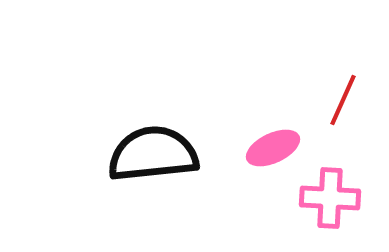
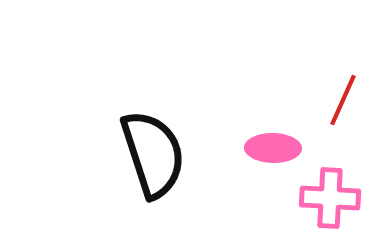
pink ellipse: rotated 26 degrees clockwise
black semicircle: rotated 78 degrees clockwise
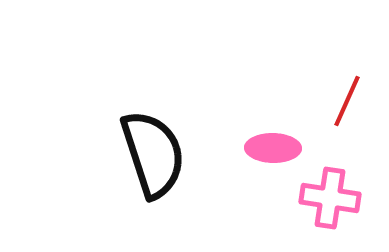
red line: moved 4 px right, 1 px down
pink cross: rotated 6 degrees clockwise
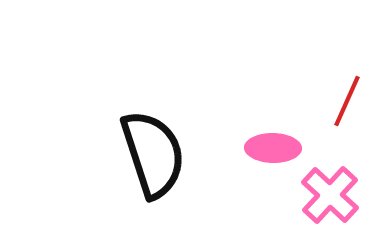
pink cross: moved 3 px up; rotated 34 degrees clockwise
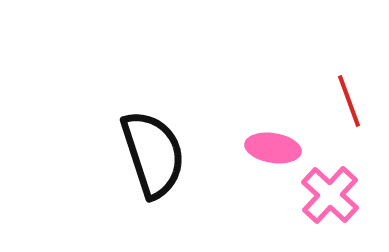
red line: moved 2 px right; rotated 44 degrees counterclockwise
pink ellipse: rotated 8 degrees clockwise
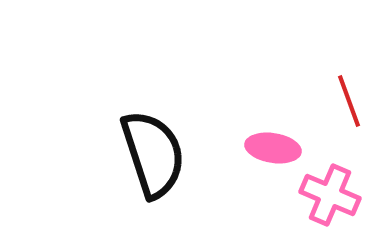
pink cross: rotated 20 degrees counterclockwise
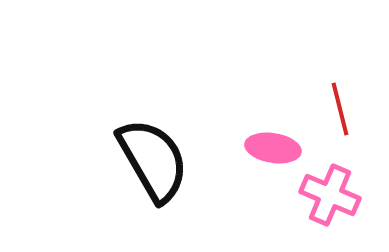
red line: moved 9 px left, 8 px down; rotated 6 degrees clockwise
black semicircle: moved 6 px down; rotated 12 degrees counterclockwise
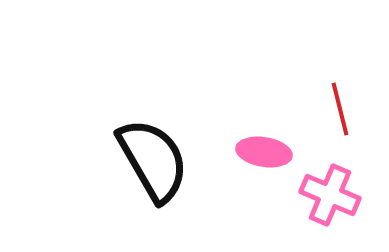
pink ellipse: moved 9 px left, 4 px down
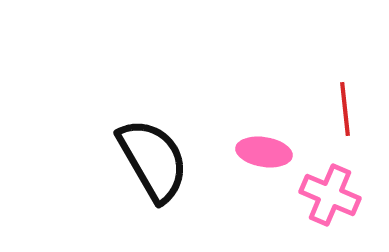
red line: moved 5 px right; rotated 8 degrees clockwise
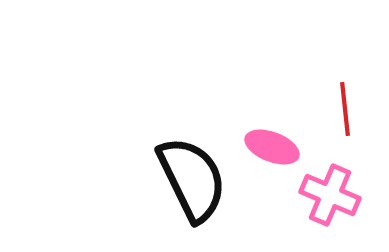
pink ellipse: moved 8 px right, 5 px up; rotated 12 degrees clockwise
black semicircle: moved 39 px right, 19 px down; rotated 4 degrees clockwise
